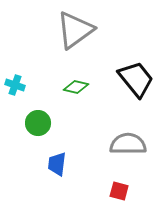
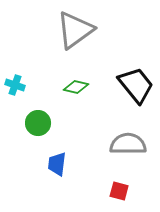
black trapezoid: moved 6 px down
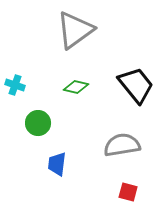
gray semicircle: moved 6 px left, 1 px down; rotated 9 degrees counterclockwise
red square: moved 9 px right, 1 px down
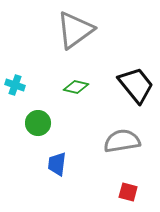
gray semicircle: moved 4 px up
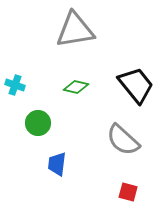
gray triangle: rotated 27 degrees clockwise
gray semicircle: moved 1 px right, 1 px up; rotated 129 degrees counterclockwise
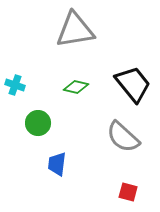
black trapezoid: moved 3 px left, 1 px up
gray semicircle: moved 3 px up
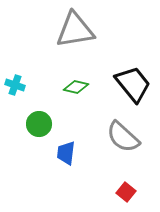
green circle: moved 1 px right, 1 px down
blue trapezoid: moved 9 px right, 11 px up
red square: moved 2 px left; rotated 24 degrees clockwise
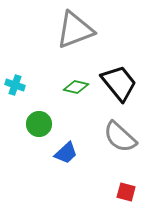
gray triangle: rotated 12 degrees counterclockwise
black trapezoid: moved 14 px left, 1 px up
gray semicircle: moved 3 px left
blue trapezoid: rotated 140 degrees counterclockwise
red square: rotated 24 degrees counterclockwise
